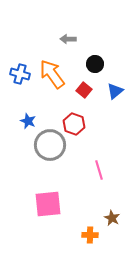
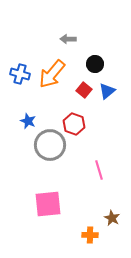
orange arrow: rotated 104 degrees counterclockwise
blue triangle: moved 8 px left
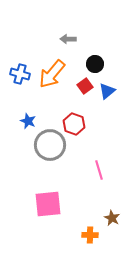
red square: moved 1 px right, 4 px up; rotated 14 degrees clockwise
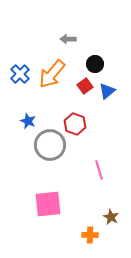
blue cross: rotated 30 degrees clockwise
red hexagon: moved 1 px right
brown star: moved 1 px left, 1 px up
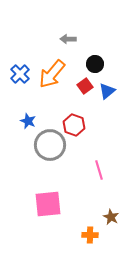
red hexagon: moved 1 px left, 1 px down
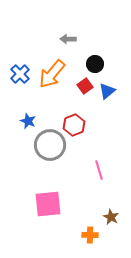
red hexagon: rotated 20 degrees clockwise
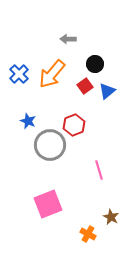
blue cross: moved 1 px left
pink square: rotated 16 degrees counterclockwise
orange cross: moved 2 px left, 1 px up; rotated 28 degrees clockwise
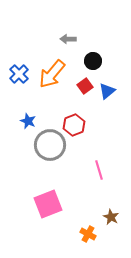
black circle: moved 2 px left, 3 px up
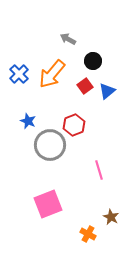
gray arrow: rotated 28 degrees clockwise
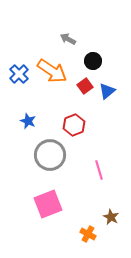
orange arrow: moved 3 px up; rotated 96 degrees counterclockwise
gray circle: moved 10 px down
